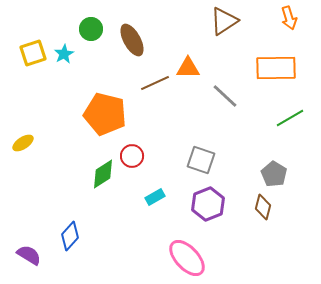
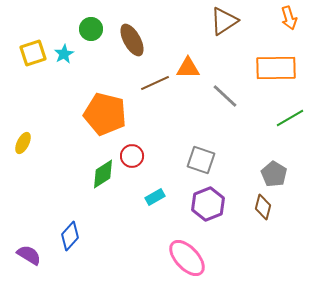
yellow ellipse: rotated 30 degrees counterclockwise
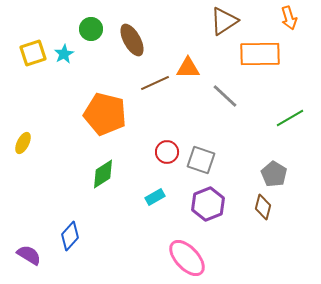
orange rectangle: moved 16 px left, 14 px up
red circle: moved 35 px right, 4 px up
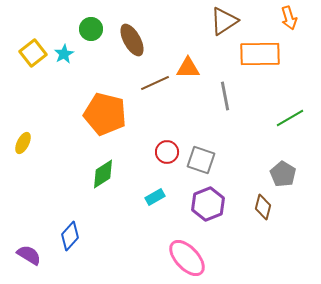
yellow square: rotated 20 degrees counterclockwise
gray line: rotated 36 degrees clockwise
gray pentagon: moved 9 px right
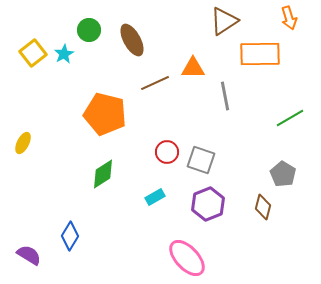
green circle: moved 2 px left, 1 px down
orange triangle: moved 5 px right
blue diamond: rotated 12 degrees counterclockwise
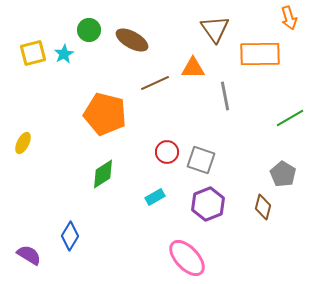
brown triangle: moved 9 px left, 8 px down; rotated 32 degrees counterclockwise
brown ellipse: rotated 32 degrees counterclockwise
yellow square: rotated 24 degrees clockwise
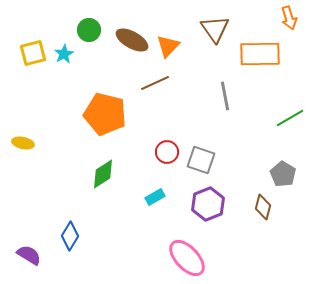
orange triangle: moved 25 px left, 22 px up; rotated 45 degrees counterclockwise
yellow ellipse: rotated 75 degrees clockwise
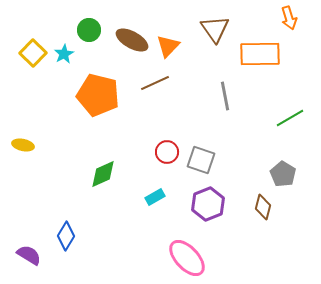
yellow square: rotated 32 degrees counterclockwise
orange pentagon: moved 7 px left, 19 px up
yellow ellipse: moved 2 px down
green diamond: rotated 8 degrees clockwise
blue diamond: moved 4 px left
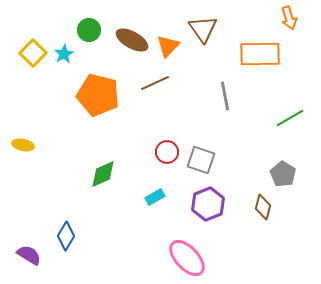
brown triangle: moved 12 px left
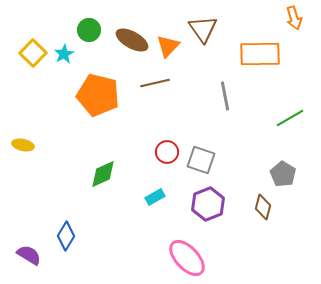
orange arrow: moved 5 px right
brown line: rotated 12 degrees clockwise
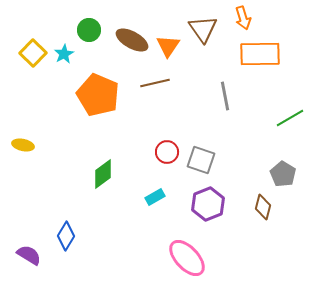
orange arrow: moved 51 px left
orange triangle: rotated 10 degrees counterclockwise
orange pentagon: rotated 9 degrees clockwise
green diamond: rotated 12 degrees counterclockwise
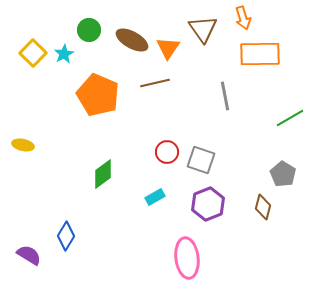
orange triangle: moved 2 px down
pink ellipse: rotated 36 degrees clockwise
